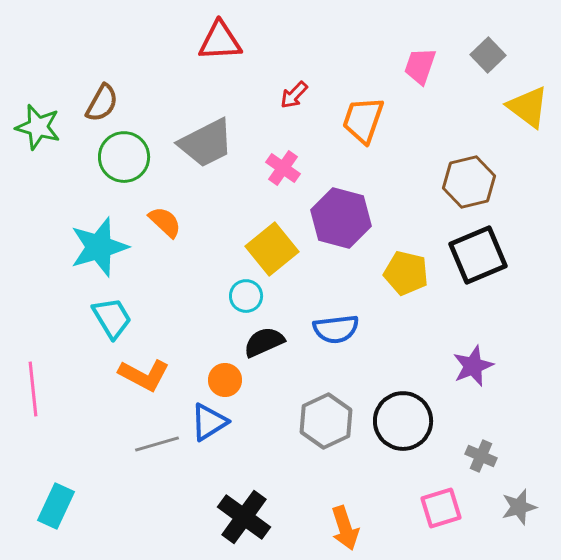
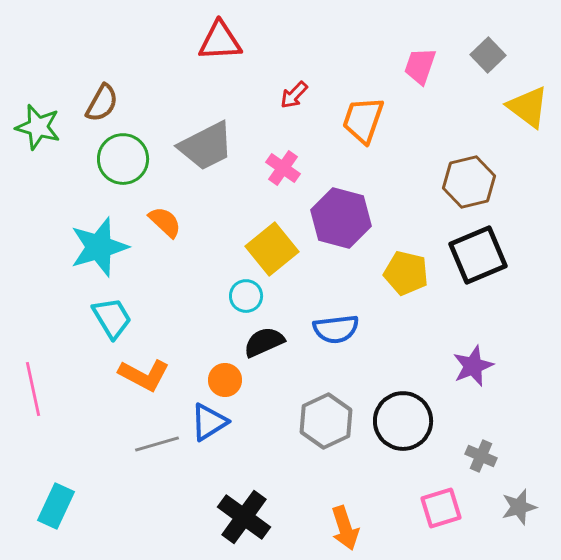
gray trapezoid: moved 3 px down
green circle: moved 1 px left, 2 px down
pink line: rotated 6 degrees counterclockwise
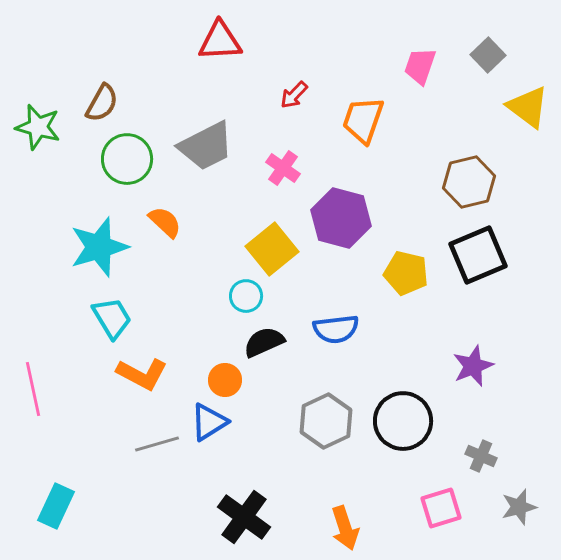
green circle: moved 4 px right
orange L-shape: moved 2 px left, 1 px up
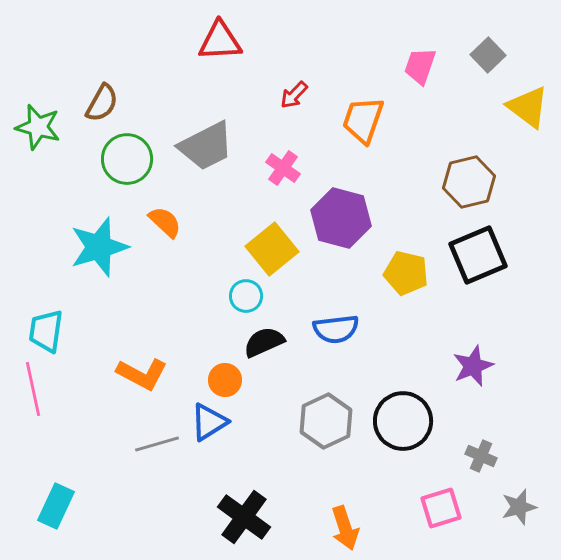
cyan trapezoid: moved 66 px left, 13 px down; rotated 141 degrees counterclockwise
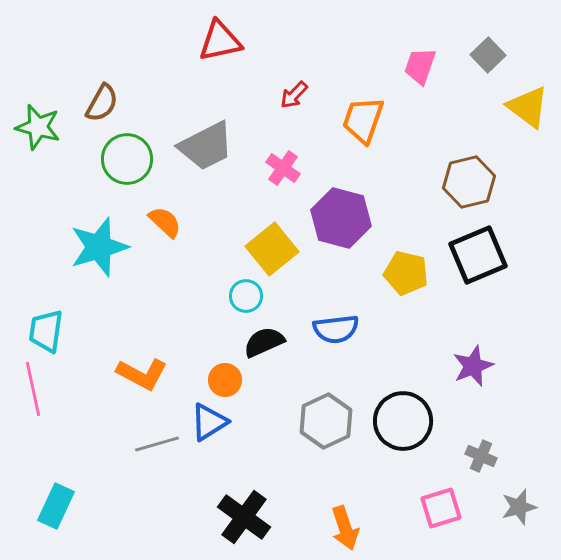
red triangle: rotated 9 degrees counterclockwise
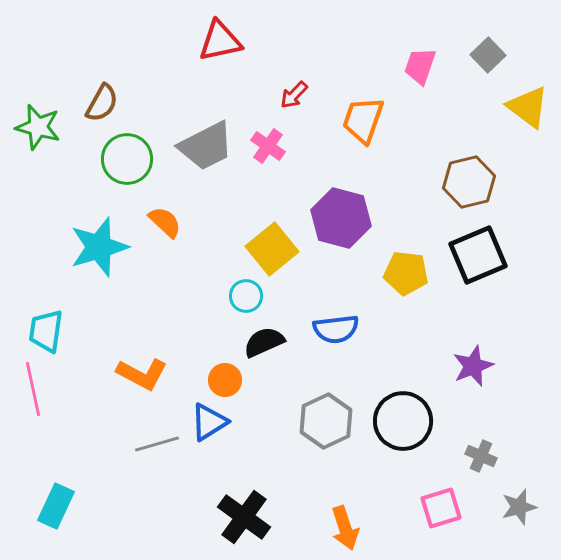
pink cross: moved 15 px left, 22 px up
yellow pentagon: rotated 6 degrees counterclockwise
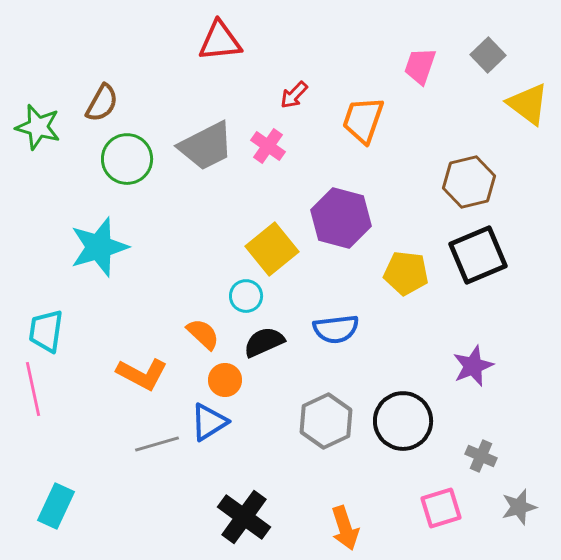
red triangle: rotated 6 degrees clockwise
yellow triangle: moved 3 px up
orange semicircle: moved 38 px right, 112 px down
